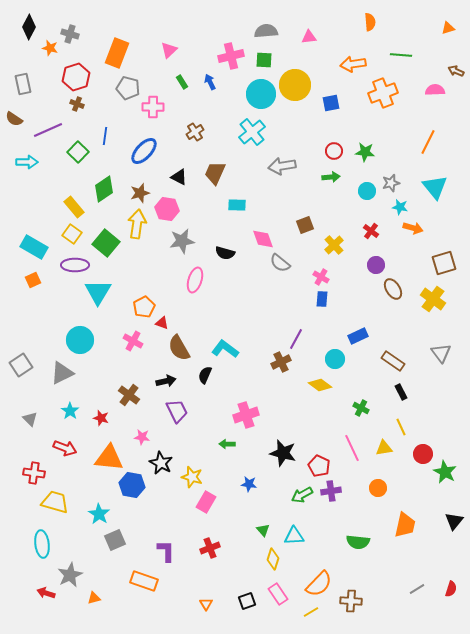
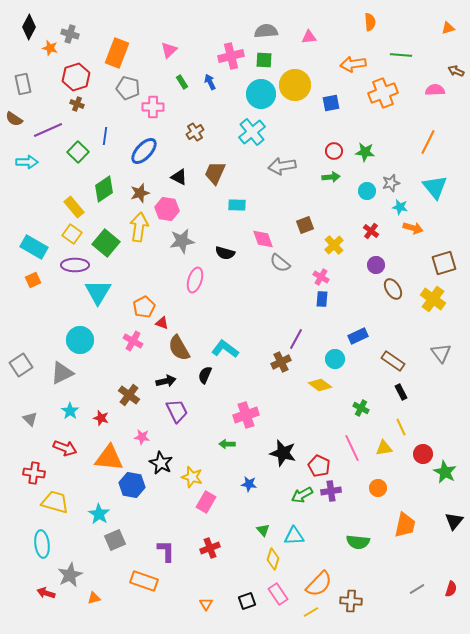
yellow arrow at (137, 224): moved 2 px right, 3 px down
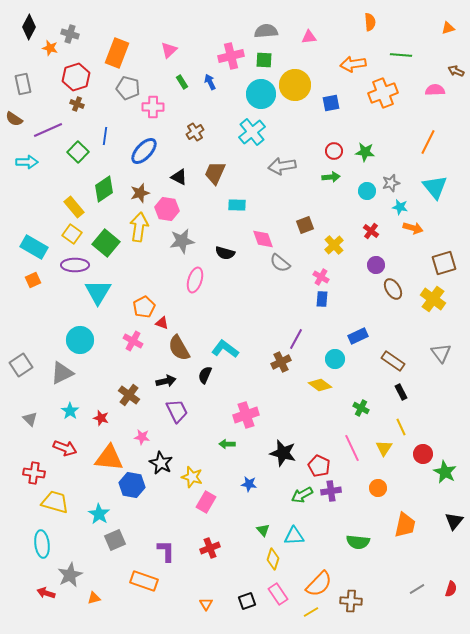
yellow triangle at (384, 448): rotated 48 degrees counterclockwise
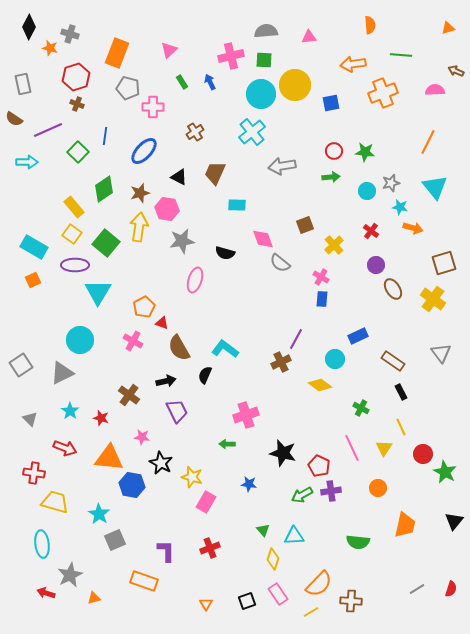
orange semicircle at (370, 22): moved 3 px down
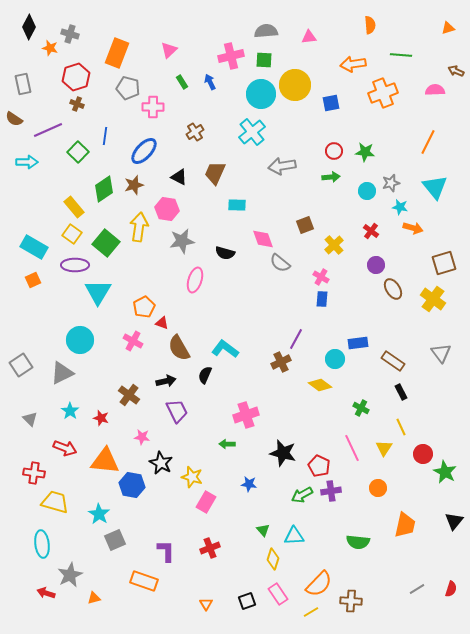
brown star at (140, 193): moved 6 px left, 8 px up
blue rectangle at (358, 336): moved 7 px down; rotated 18 degrees clockwise
orange triangle at (109, 458): moved 4 px left, 3 px down
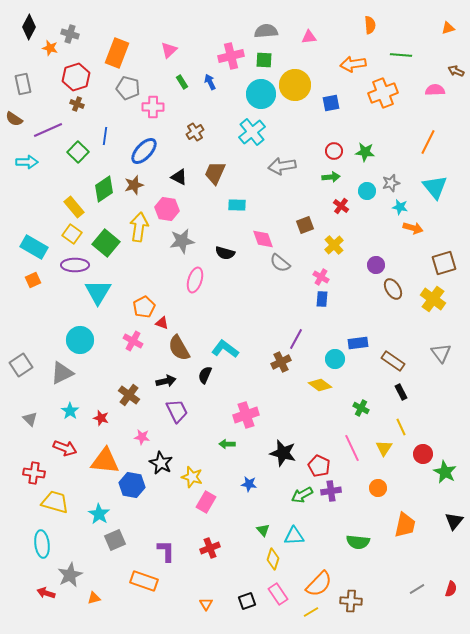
red cross at (371, 231): moved 30 px left, 25 px up
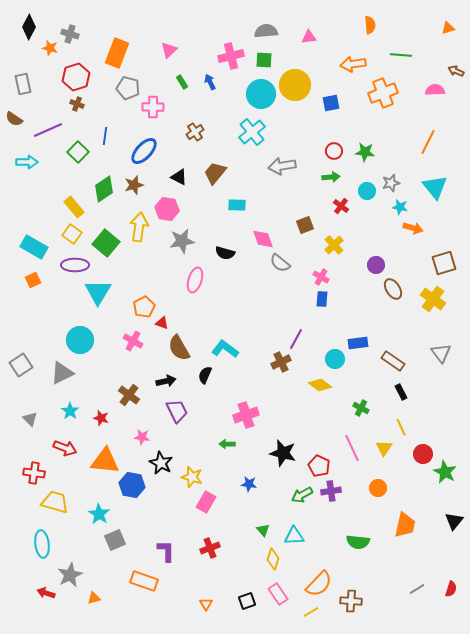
brown trapezoid at (215, 173): rotated 15 degrees clockwise
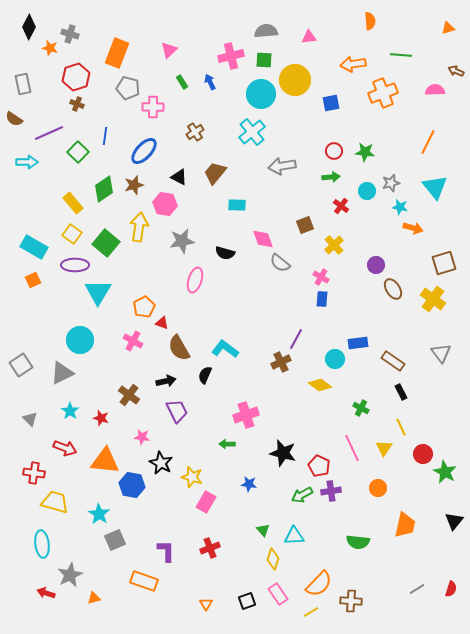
orange semicircle at (370, 25): moved 4 px up
yellow circle at (295, 85): moved 5 px up
purple line at (48, 130): moved 1 px right, 3 px down
yellow rectangle at (74, 207): moved 1 px left, 4 px up
pink hexagon at (167, 209): moved 2 px left, 5 px up
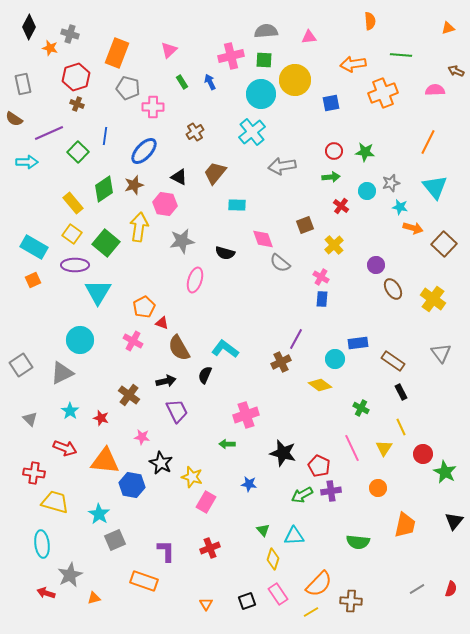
brown square at (444, 263): moved 19 px up; rotated 30 degrees counterclockwise
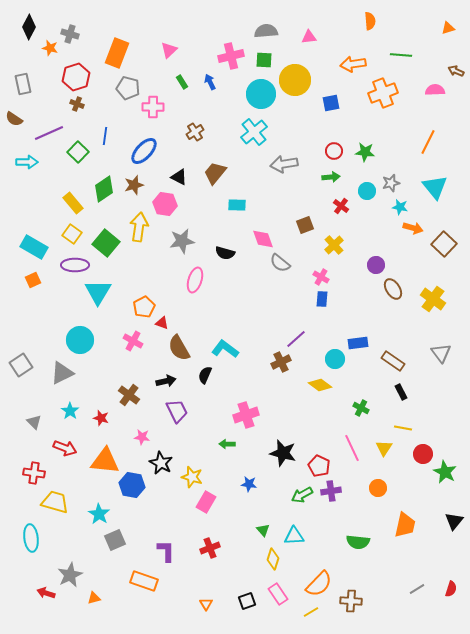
cyan cross at (252, 132): moved 2 px right
gray arrow at (282, 166): moved 2 px right, 2 px up
purple line at (296, 339): rotated 20 degrees clockwise
gray triangle at (30, 419): moved 4 px right, 3 px down
yellow line at (401, 427): moved 2 px right, 1 px down; rotated 54 degrees counterclockwise
cyan ellipse at (42, 544): moved 11 px left, 6 px up
